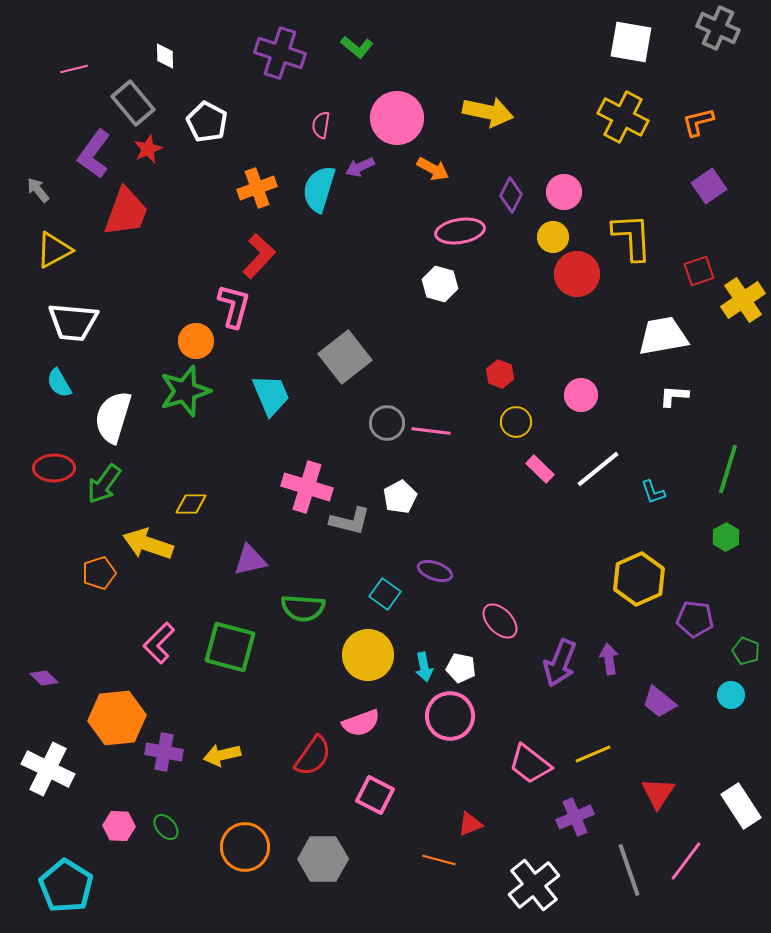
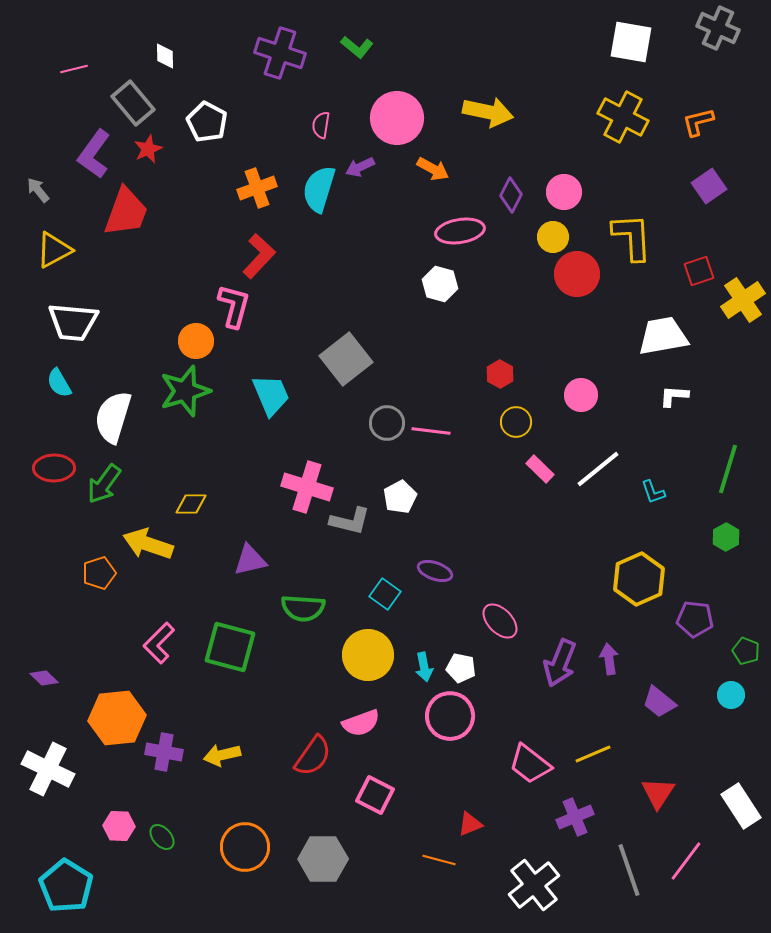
gray square at (345, 357): moved 1 px right, 2 px down
red hexagon at (500, 374): rotated 8 degrees clockwise
green ellipse at (166, 827): moved 4 px left, 10 px down
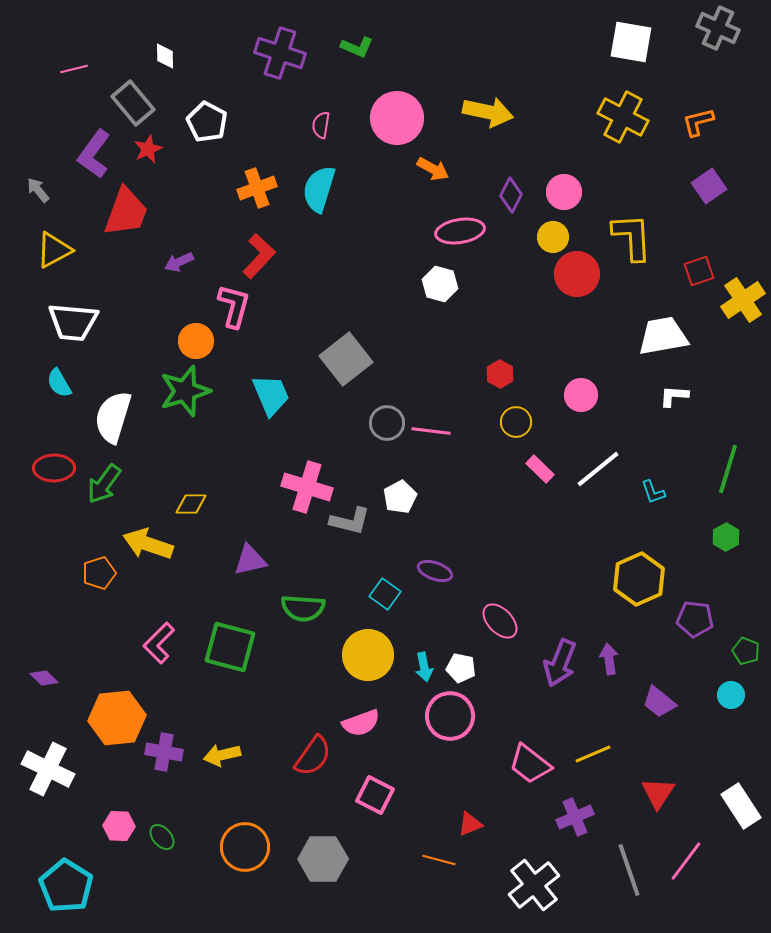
green L-shape at (357, 47): rotated 16 degrees counterclockwise
purple arrow at (360, 167): moved 181 px left, 95 px down
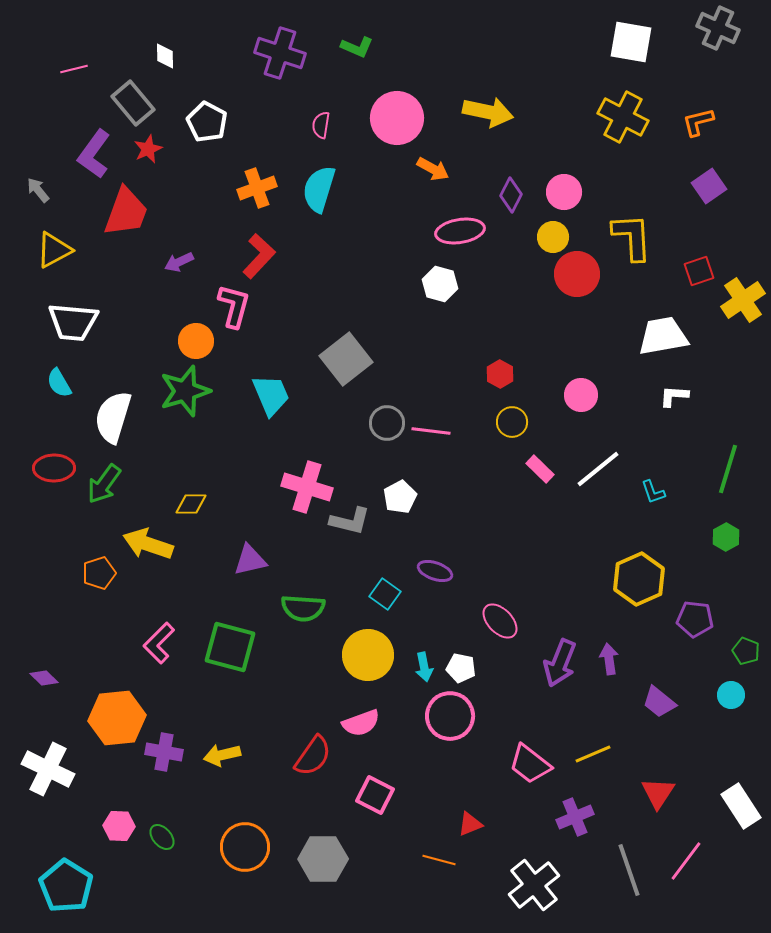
yellow circle at (516, 422): moved 4 px left
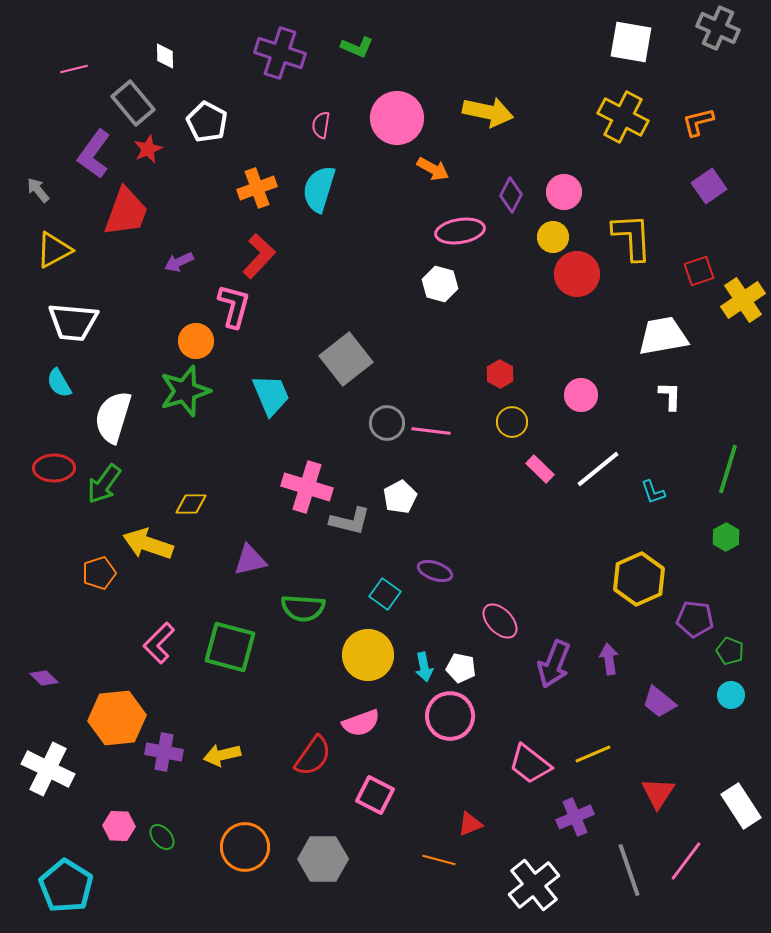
white L-shape at (674, 396): moved 4 px left; rotated 88 degrees clockwise
green pentagon at (746, 651): moved 16 px left
purple arrow at (560, 663): moved 6 px left, 1 px down
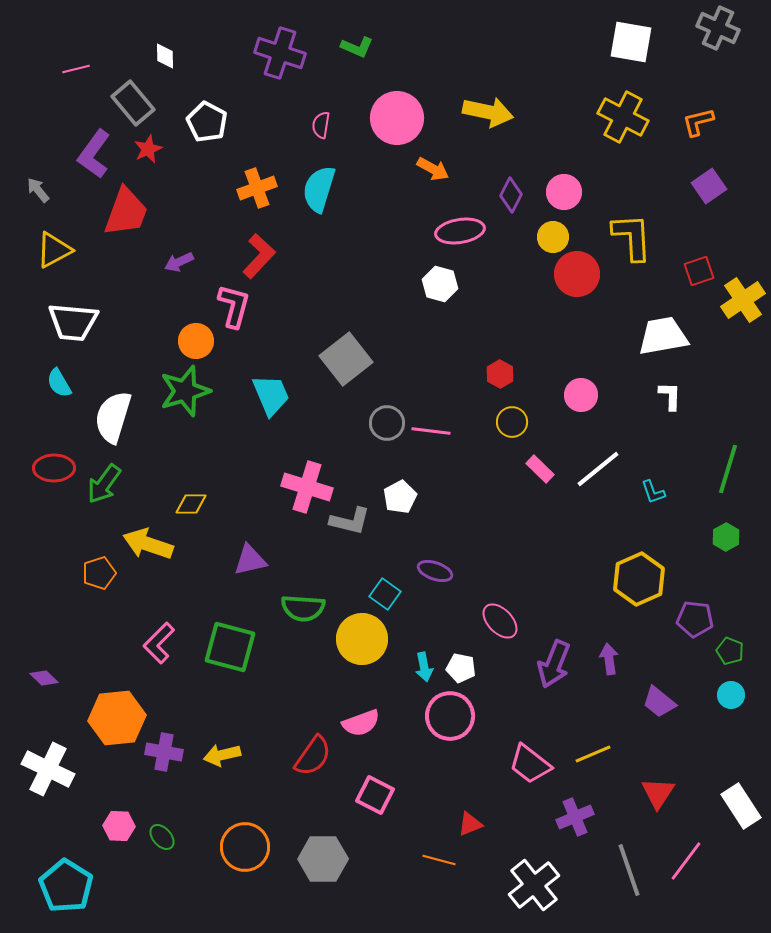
pink line at (74, 69): moved 2 px right
yellow circle at (368, 655): moved 6 px left, 16 px up
